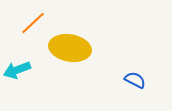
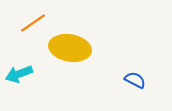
orange line: rotated 8 degrees clockwise
cyan arrow: moved 2 px right, 4 px down
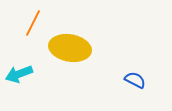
orange line: rotated 28 degrees counterclockwise
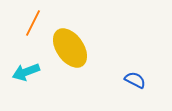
yellow ellipse: rotated 45 degrees clockwise
cyan arrow: moved 7 px right, 2 px up
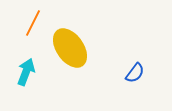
cyan arrow: rotated 132 degrees clockwise
blue semicircle: moved 7 px up; rotated 100 degrees clockwise
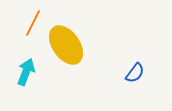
yellow ellipse: moved 4 px left, 3 px up
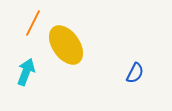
blue semicircle: rotated 10 degrees counterclockwise
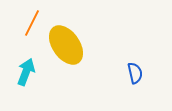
orange line: moved 1 px left
blue semicircle: rotated 40 degrees counterclockwise
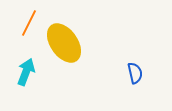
orange line: moved 3 px left
yellow ellipse: moved 2 px left, 2 px up
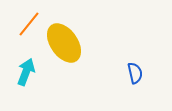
orange line: moved 1 px down; rotated 12 degrees clockwise
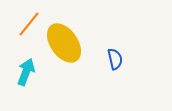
blue semicircle: moved 20 px left, 14 px up
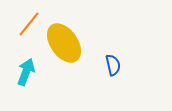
blue semicircle: moved 2 px left, 6 px down
